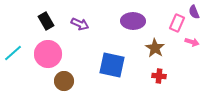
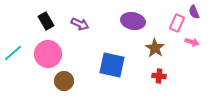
purple ellipse: rotated 10 degrees clockwise
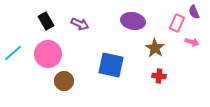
blue square: moved 1 px left
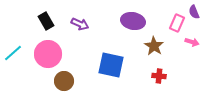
brown star: moved 1 px left, 2 px up
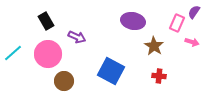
purple semicircle: rotated 56 degrees clockwise
purple arrow: moved 3 px left, 13 px down
blue square: moved 6 px down; rotated 16 degrees clockwise
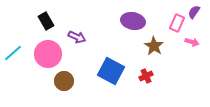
red cross: moved 13 px left; rotated 32 degrees counterclockwise
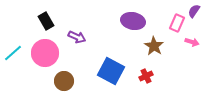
purple semicircle: moved 1 px up
pink circle: moved 3 px left, 1 px up
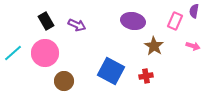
purple semicircle: rotated 24 degrees counterclockwise
pink rectangle: moved 2 px left, 2 px up
purple arrow: moved 12 px up
pink arrow: moved 1 px right, 4 px down
red cross: rotated 16 degrees clockwise
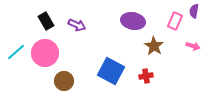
cyan line: moved 3 px right, 1 px up
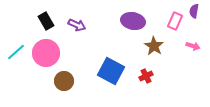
pink circle: moved 1 px right
red cross: rotated 16 degrees counterclockwise
